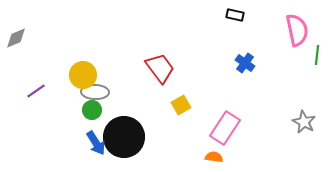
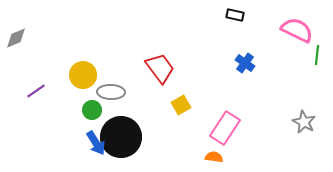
pink semicircle: rotated 52 degrees counterclockwise
gray ellipse: moved 16 px right
black circle: moved 3 px left
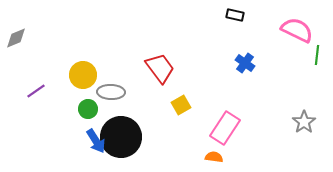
green circle: moved 4 px left, 1 px up
gray star: rotated 10 degrees clockwise
blue arrow: moved 2 px up
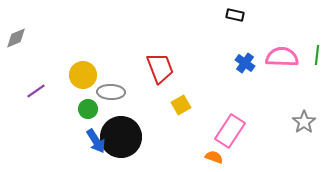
pink semicircle: moved 15 px left, 27 px down; rotated 24 degrees counterclockwise
red trapezoid: rotated 16 degrees clockwise
pink rectangle: moved 5 px right, 3 px down
orange semicircle: rotated 12 degrees clockwise
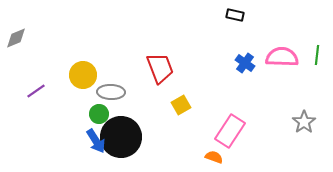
green circle: moved 11 px right, 5 px down
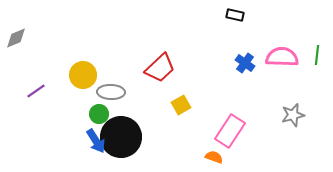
red trapezoid: rotated 68 degrees clockwise
gray star: moved 11 px left, 7 px up; rotated 20 degrees clockwise
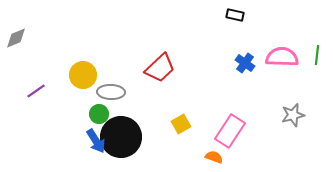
yellow square: moved 19 px down
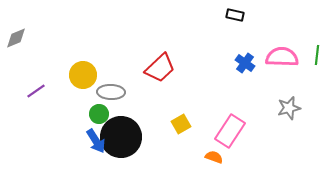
gray star: moved 4 px left, 7 px up
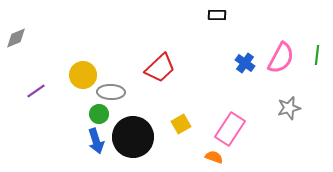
black rectangle: moved 18 px left; rotated 12 degrees counterclockwise
pink semicircle: moved 1 px left, 1 px down; rotated 116 degrees clockwise
pink rectangle: moved 2 px up
black circle: moved 12 px right
blue arrow: rotated 15 degrees clockwise
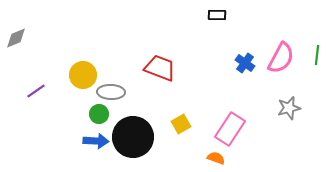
red trapezoid: rotated 116 degrees counterclockwise
blue arrow: rotated 70 degrees counterclockwise
orange semicircle: moved 2 px right, 1 px down
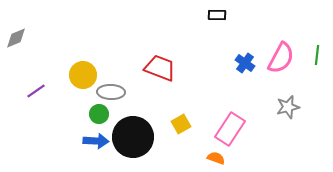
gray star: moved 1 px left, 1 px up
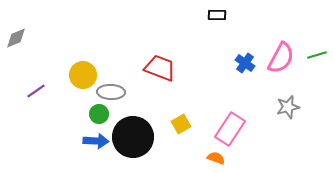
green line: rotated 66 degrees clockwise
